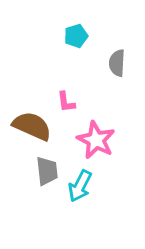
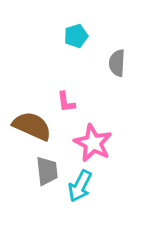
pink star: moved 3 px left, 3 px down
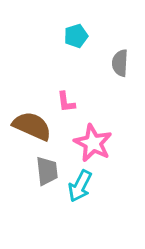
gray semicircle: moved 3 px right
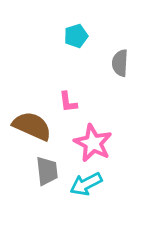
pink L-shape: moved 2 px right
cyan arrow: moved 6 px right, 2 px up; rotated 36 degrees clockwise
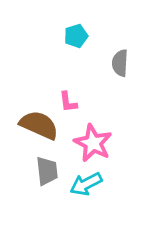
brown semicircle: moved 7 px right, 1 px up
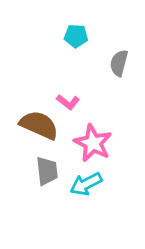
cyan pentagon: rotated 20 degrees clockwise
gray semicircle: moved 1 px left; rotated 12 degrees clockwise
pink L-shape: rotated 45 degrees counterclockwise
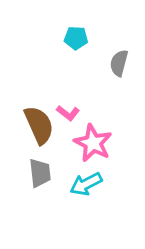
cyan pentagon: moved 2 px down
pink L-shape: moved 11 px down
brown semicircle: rotated 42 degrees clockwise
gray trapezoid: moved 7 px left, 2 px down
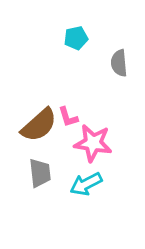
cyan pentagon: rotated 15 degrees counterclockwise
gray semicircle: rotated 20 degrees counterclockwise
pink L-shape: moved 4 px down; rotated 35 degrees clockwise
brown semicircle: rotated 72 degrees clockwise
pink star: rotated 18 degrees counterclockwise
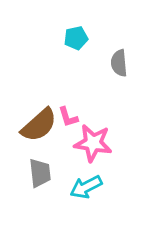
cyan arrow: moved 3 px down
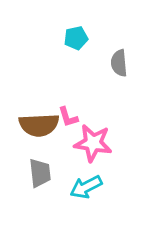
brown semicircle: rotated 39 degrees clockwise
